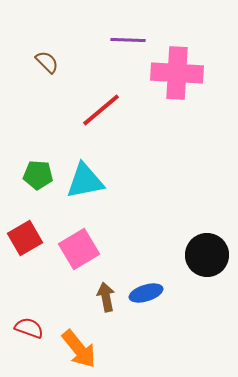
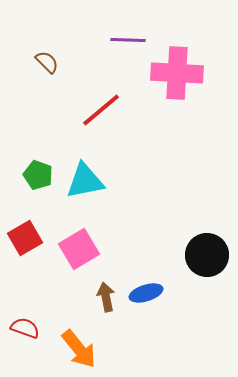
green pentagon: rotated 16 degrees clockwise
red semicircle: moved 4 px left
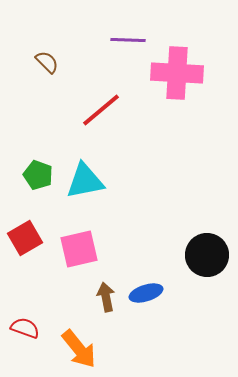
pink square: rotated 18 degrees clockwise
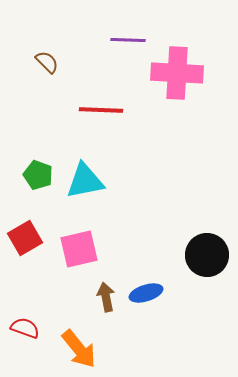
red line: rotated 42 degrees clockwise
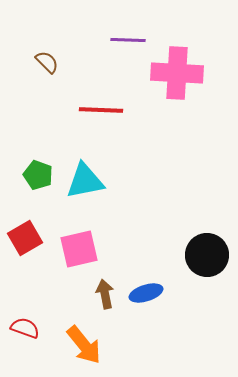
brown arrow: moved 1 px left, 3 px up
orange arrow: moved 5 px right, 4 px up
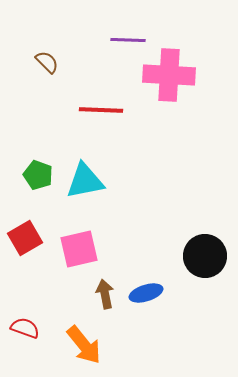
pink cross: moved 8 px left, 2 px down
black circle: moved 2 px left, 1 px down
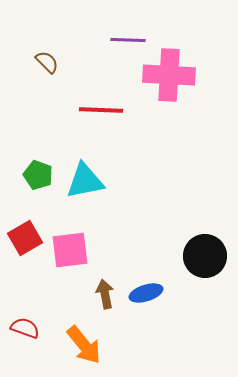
pink square: moved 9 px left, 1 px down; rotated 6 degrees clockwise
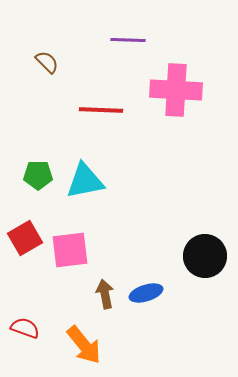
pink cross: moved 7 px right, 15 px down
green pentagon: rotated 20 degrees counterclockwise
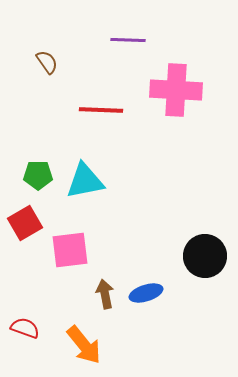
brown semicircle: rotated 10 degrees clockwise
red square: moved 15 px up
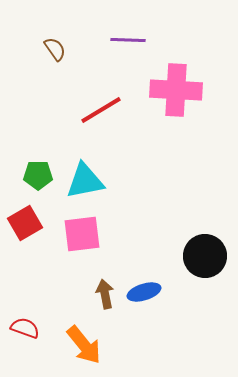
brown semicircle: moved 8 px right, 13 px up
red line: rotated 33 degrees counterclockwise
pink square: moved 12 px right, 16 px up
blue ellipse: moved 2 px left, 1 px up
